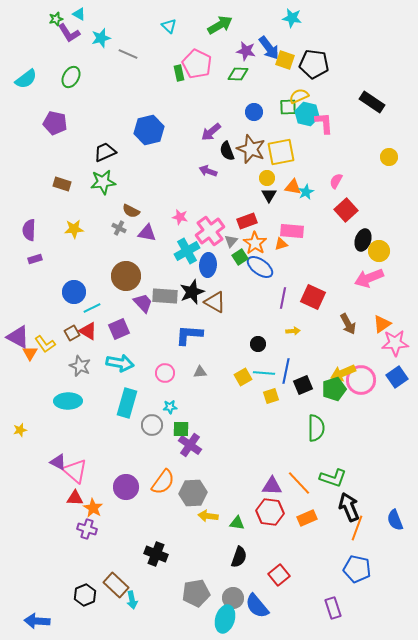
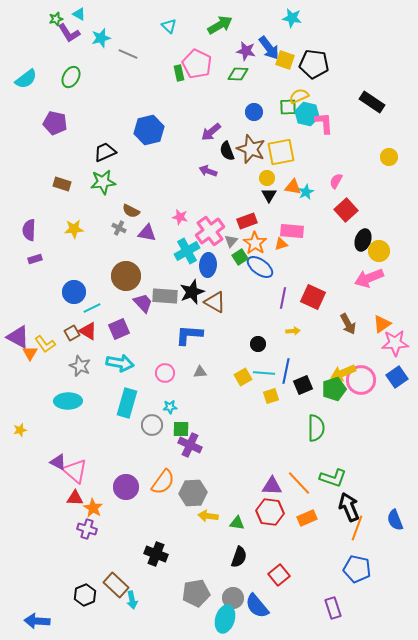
purple cross at (190, 445): rotated 10 degrees counterclockwise
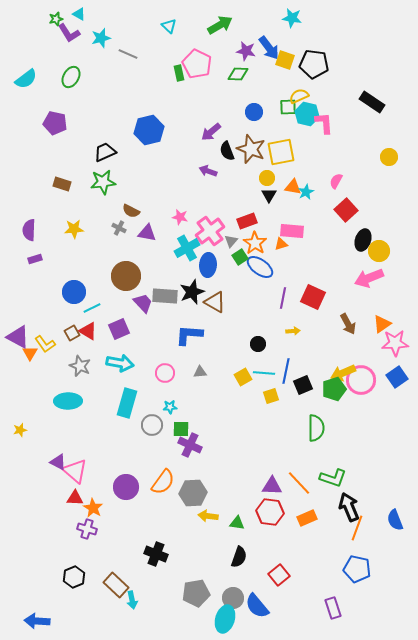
cyan cross at (187, 251): moved 3 px up
black hexagon at (85, 595): moved 11 px left, 18 px up
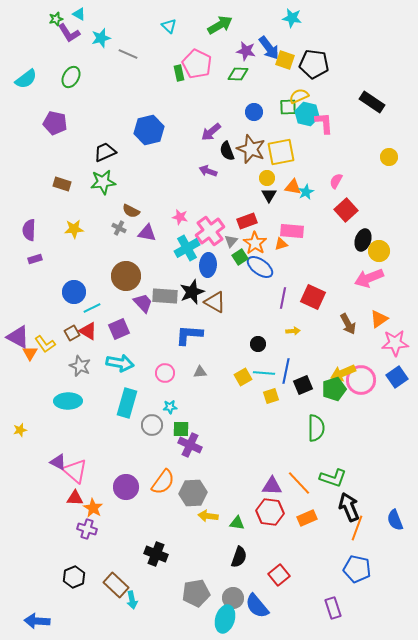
orange triangle at (382, 324): moved 3 px left, 5 px up
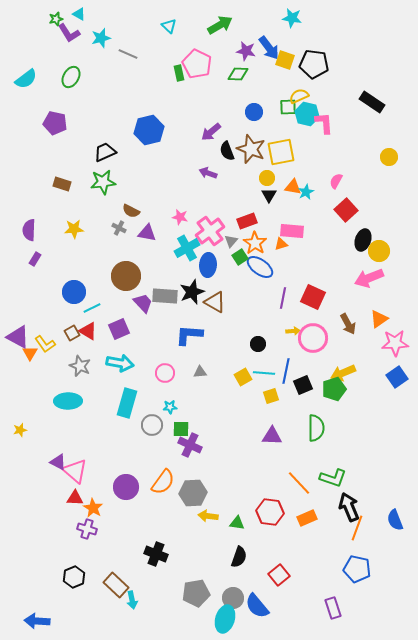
purple arrow at (208, 171): moved 2 px down
purple rectangle at (35, 259): rotated 40 degrees counterclockwise
pink circle at (361, 380): moved 48 px left, 42 px up
purple triangle at (272, 486): moved 50 px up
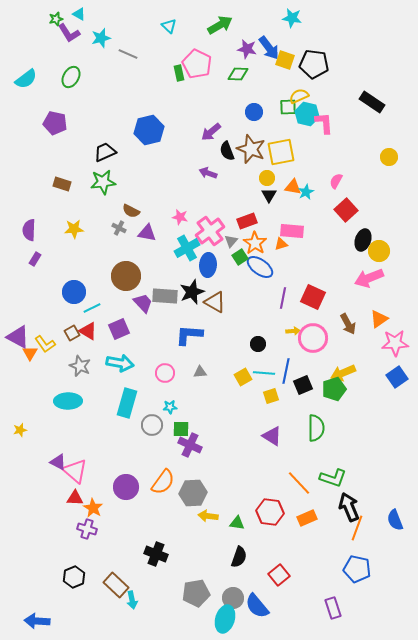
purple star at (246, 51): moved 1 px right, 2 px up
purple triangle at (272, 436): rotated 30 degrees clockwise
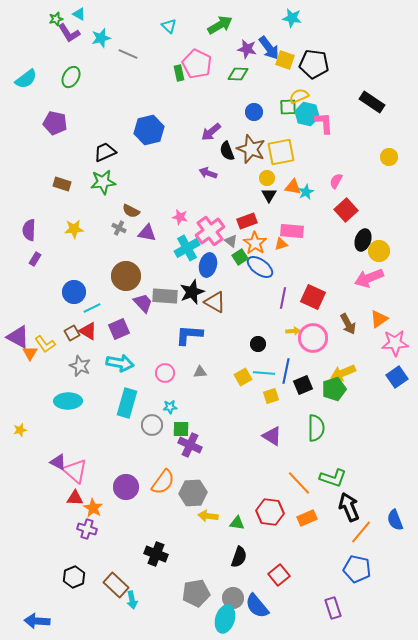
gray triangle at (231, 241): rotated 32 degrees counterclockwise
blue ellipse at (208, 265): rotated 10 degrees clockwise
orange line at (357, 528): moved 4 px right, 4 px down; rotated 20 degrees clockwise
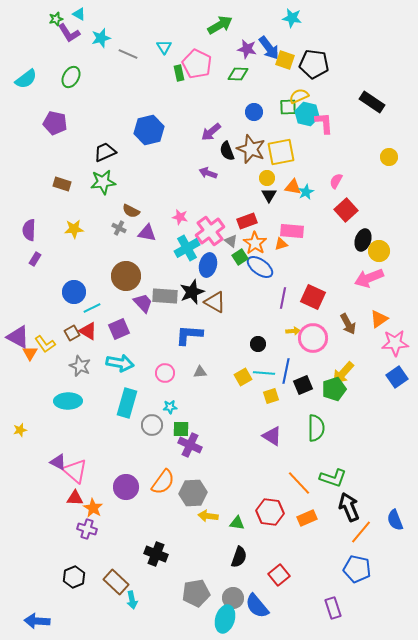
cyan triangle at (169, 26): moved 5 px left, 21 px down; rotated 14 degrees clockwise
yellow arrow at (343, 373): rotated 25 degrees counterclockwise
brown rectangle at (116, 585): moved 3 px up
